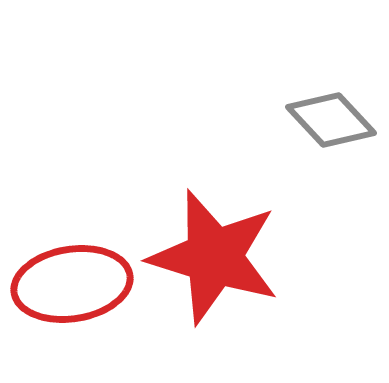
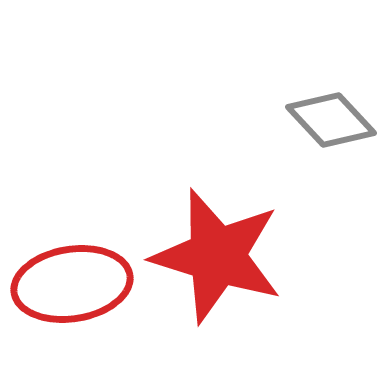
red star: moved 3 px right, 1 px up
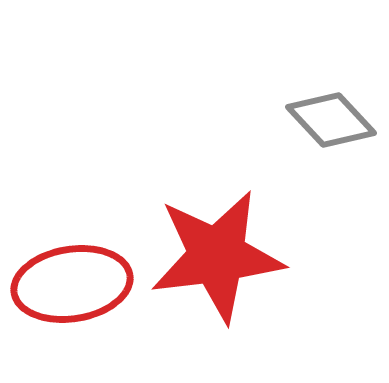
red star: rotated 24 degrees counterclockwise
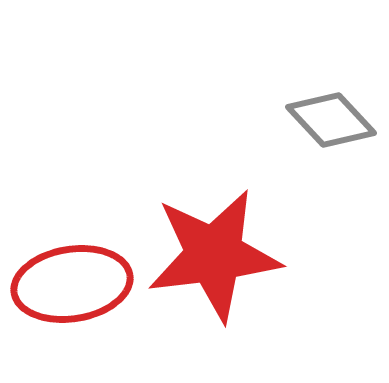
red star: moved 3 px left, 1 px up
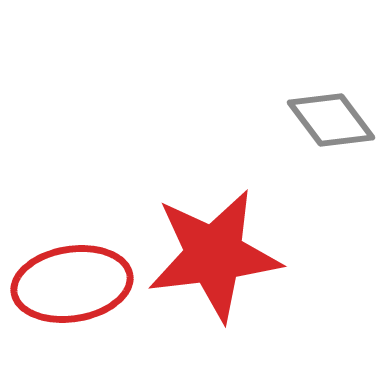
gray diamond: rotated 6 degrees clockwise
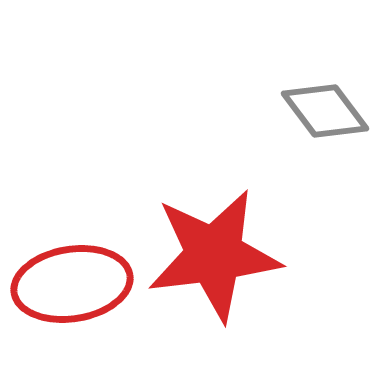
gray diamond: moved 6 px left, 9 px up
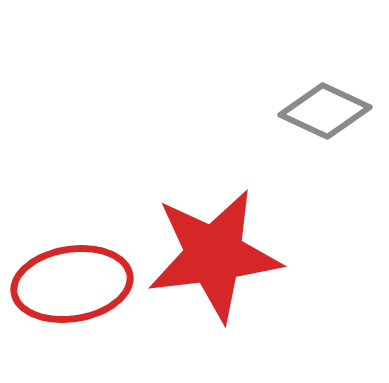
gray diamond: rotated 28 degrees counterclockwise
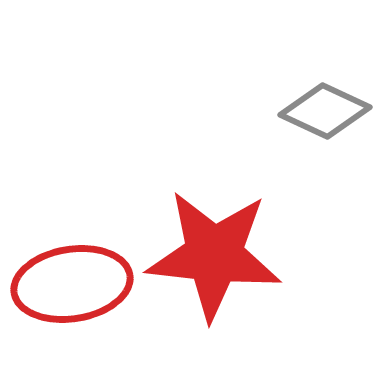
red star: rotated 13 degrees clockwise
